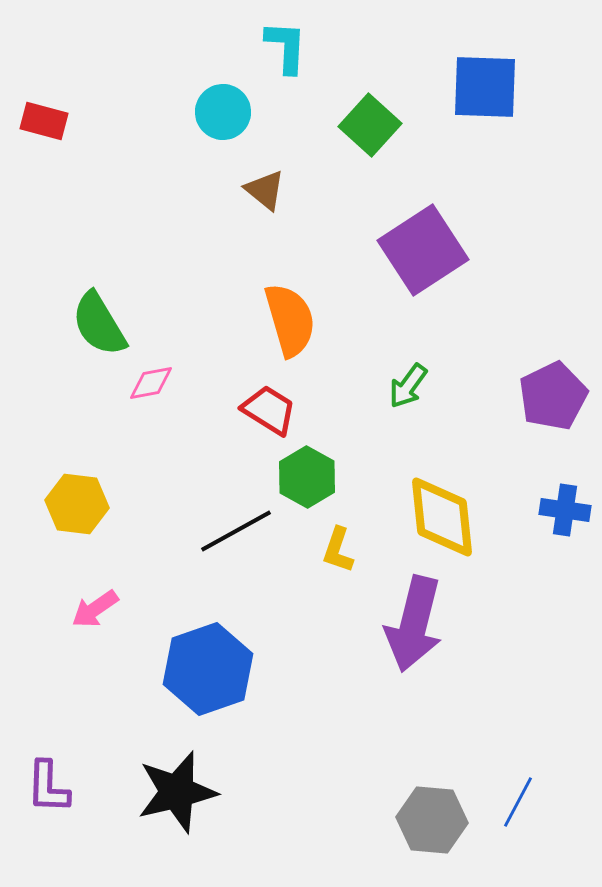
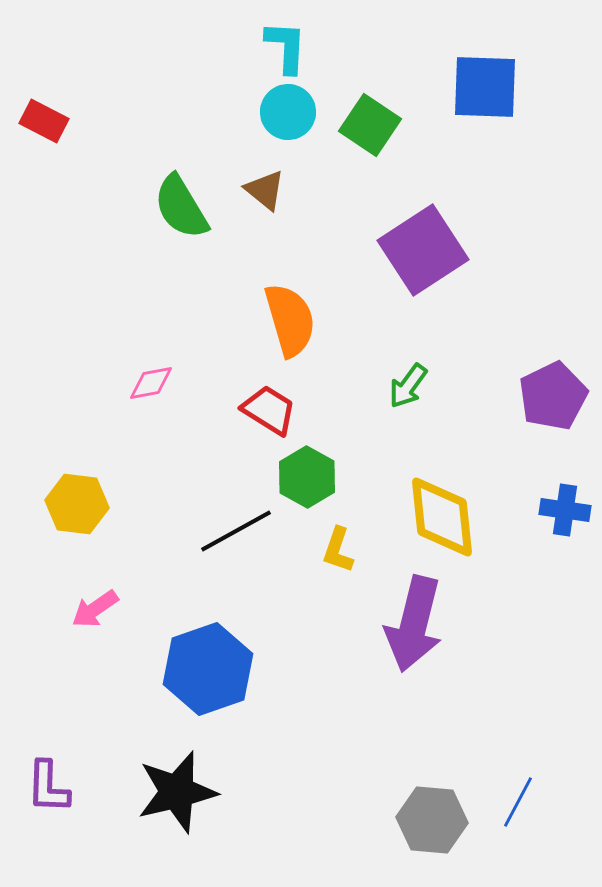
cyan circle: moved 65 px right
red rectangle: rotated 12 degrees clockwise
green square: rotated 8 degrees counterclockwise
green semicircle: moved 82 px right, 117 px up
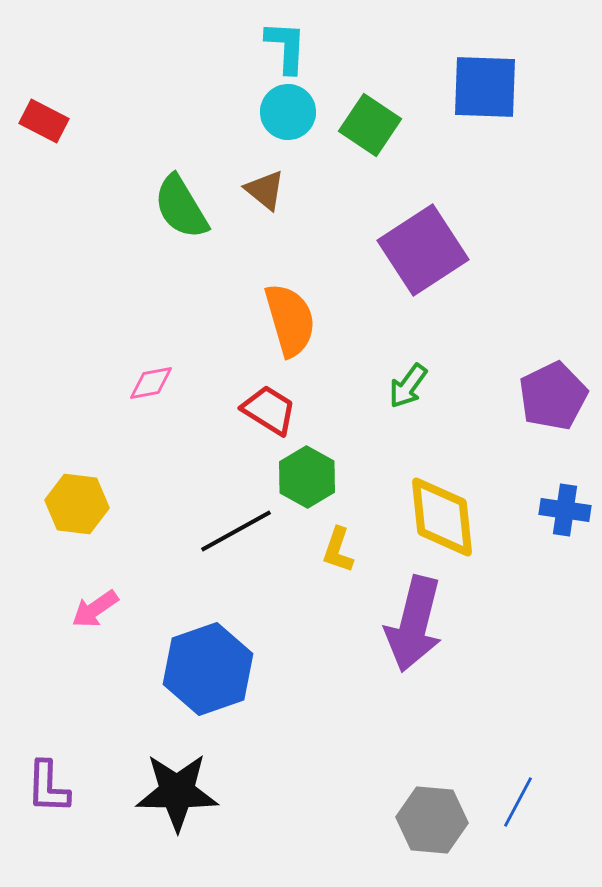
black star: rotated 14 degrees clockwise
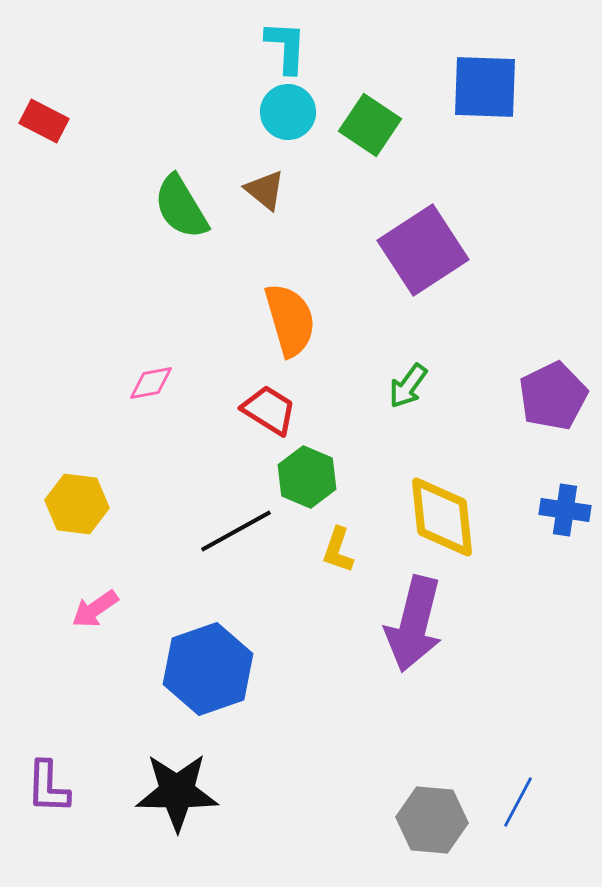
green hexagon: rotated 6 degrees counterclockwise
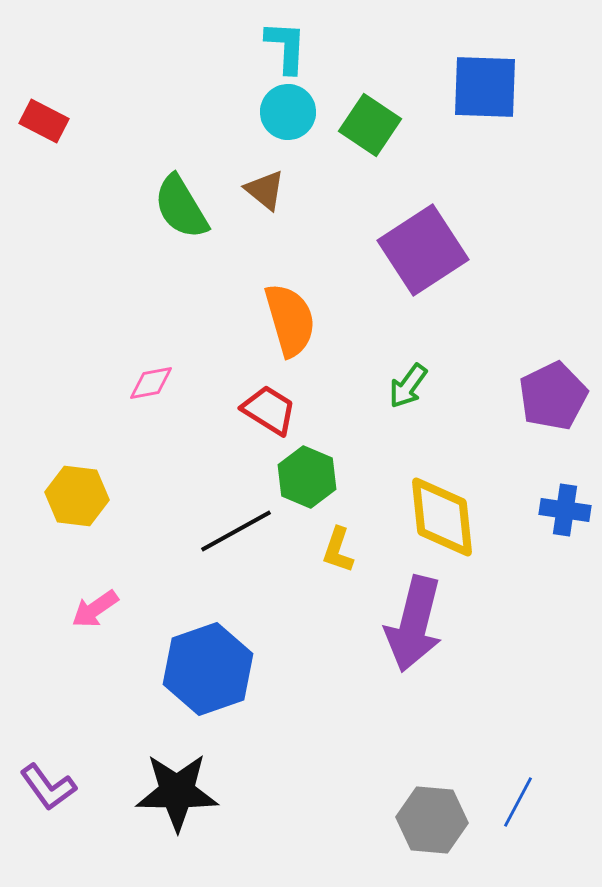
yellow hexagon: moved 8 px up
purple L-shape: rotated 38 degrees counterclockwise
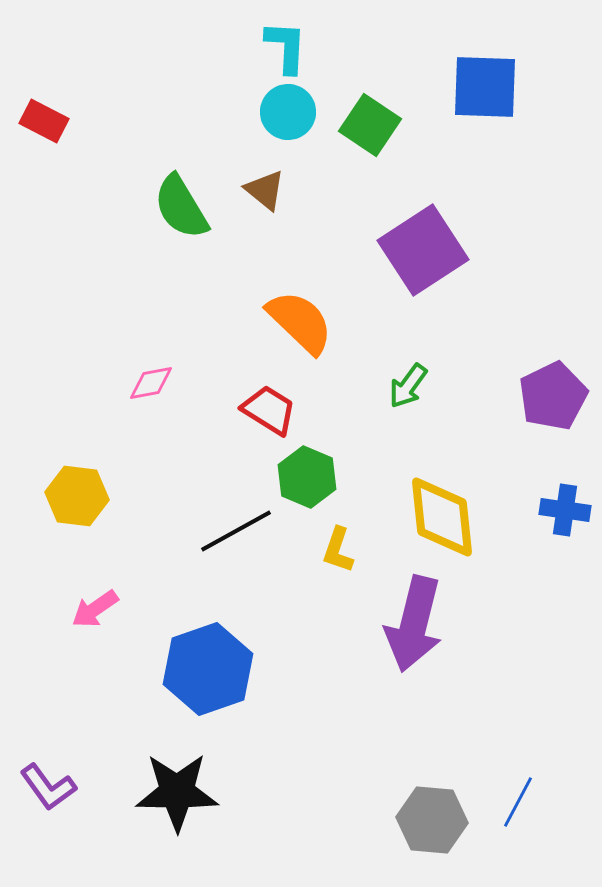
orange semicircle: moved 10 px right, 2 px down; rotated 30 degrees counterclockwise
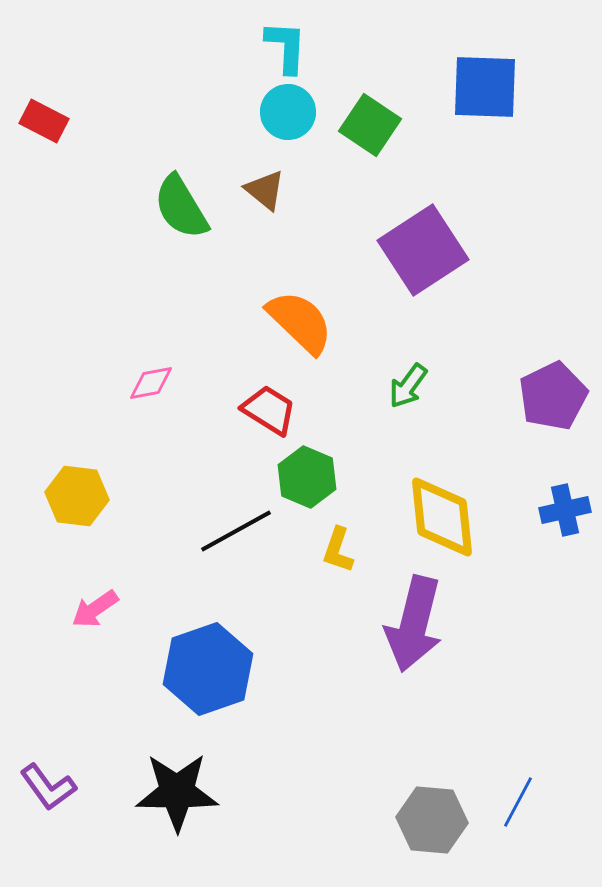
blue cross: rotated 21 degrees counterclockwise
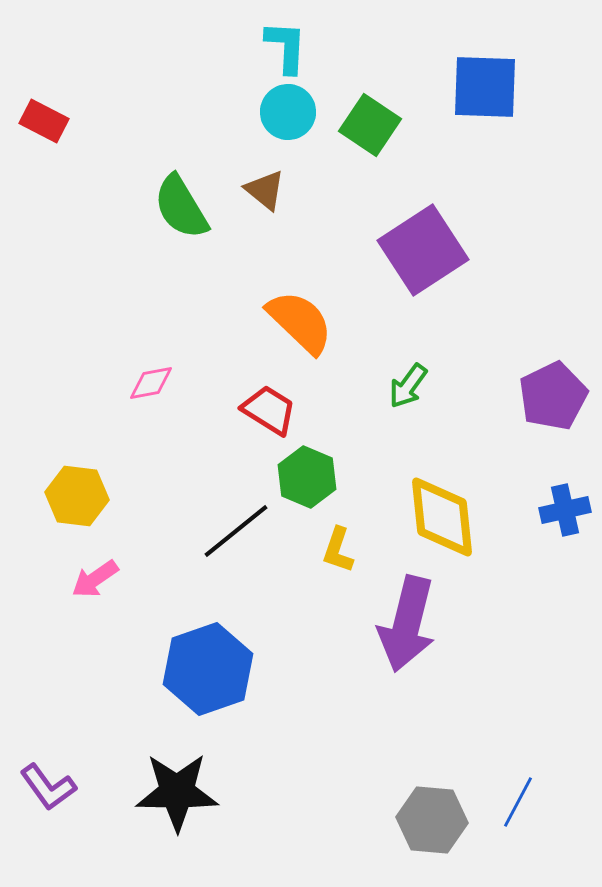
black line: rotated 10 degrees counterclockwise
pink arrow: moved 30 px up
purple arrow: moved 7 px left
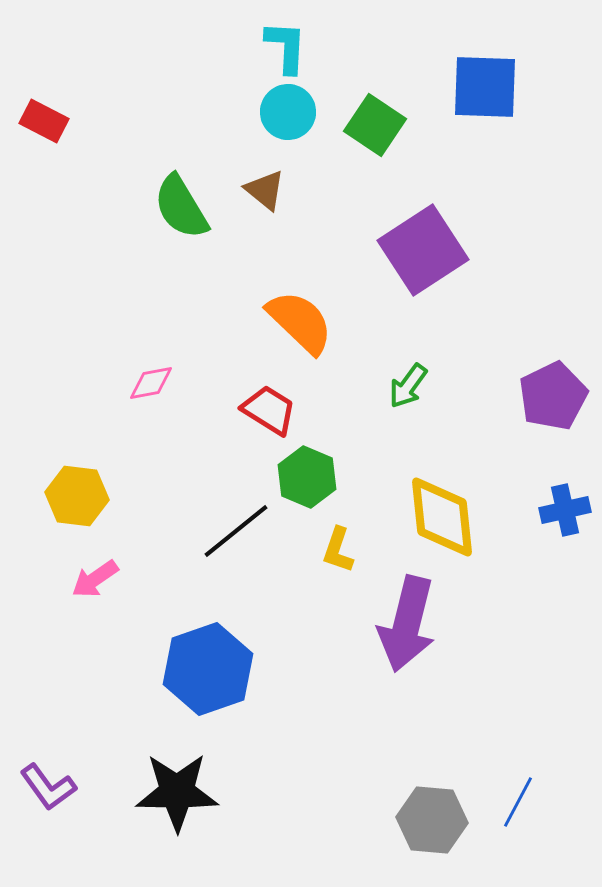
green square: moved 5 px right
